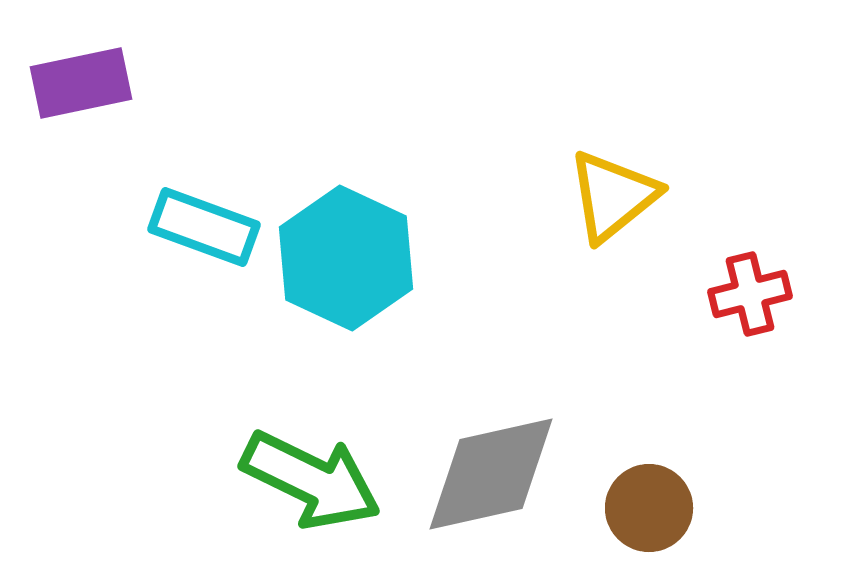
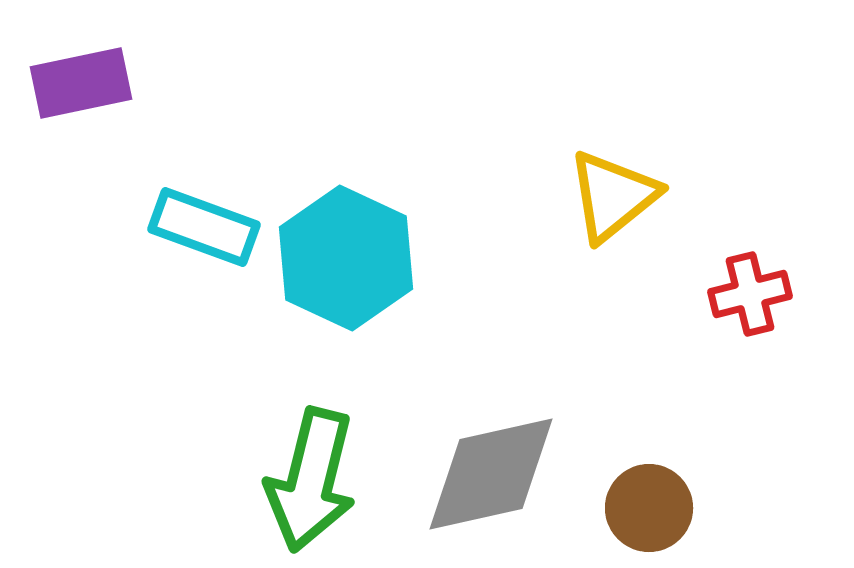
green arrow: rotated 78 degrees clockwise
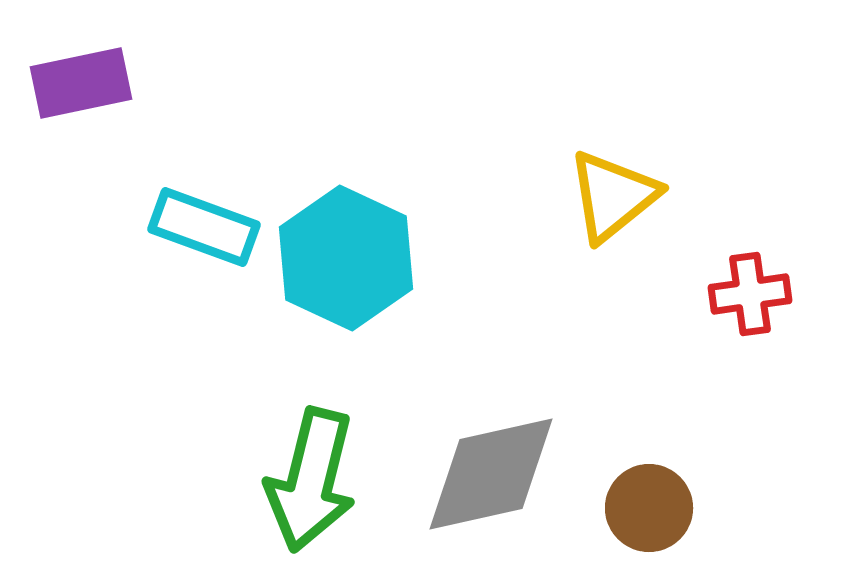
red cross: rotated 6 degrees clockwise
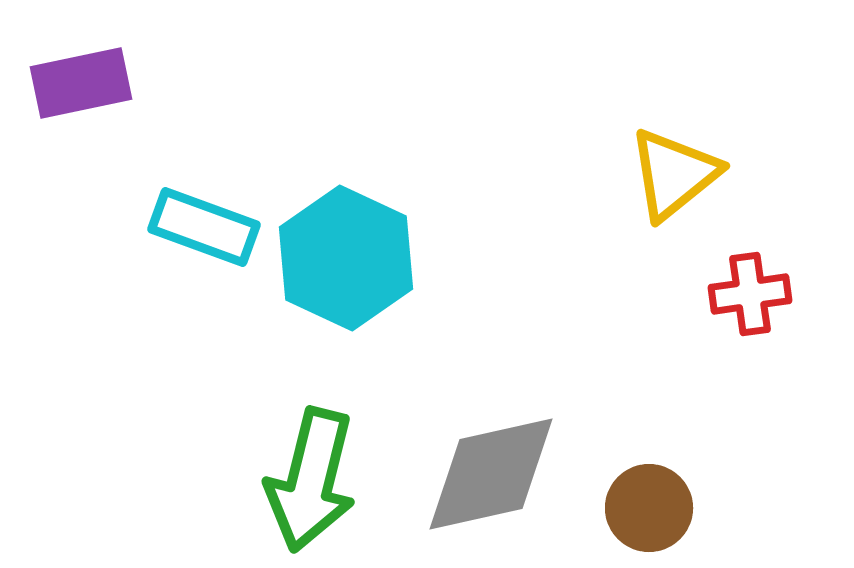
yellow triangle: moved 61 px right, 22 px up
